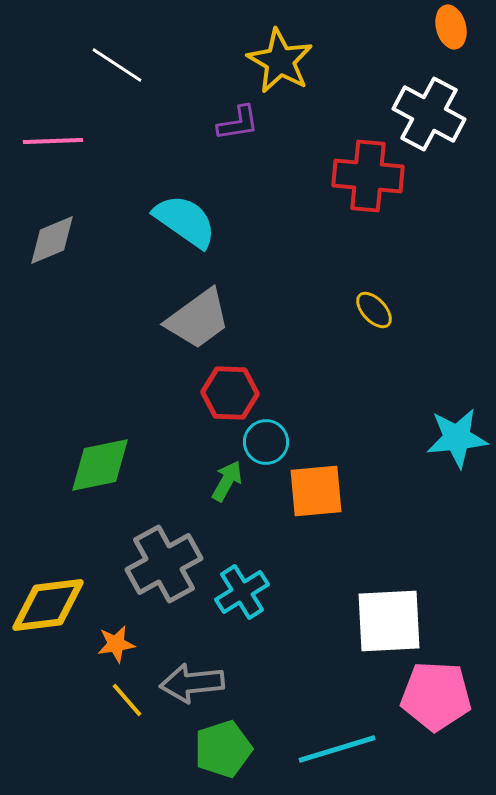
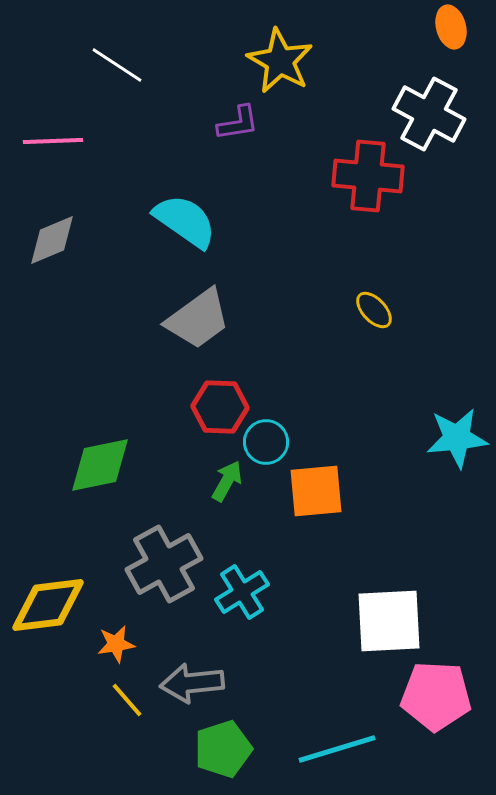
red hexagon: moved 10 px left, 14 px down
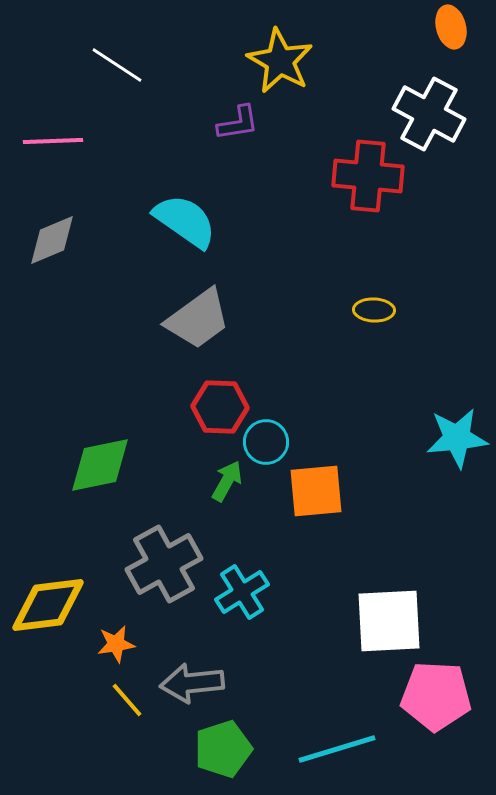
yellow ellipse: rotated 45 degrees counterclockwise
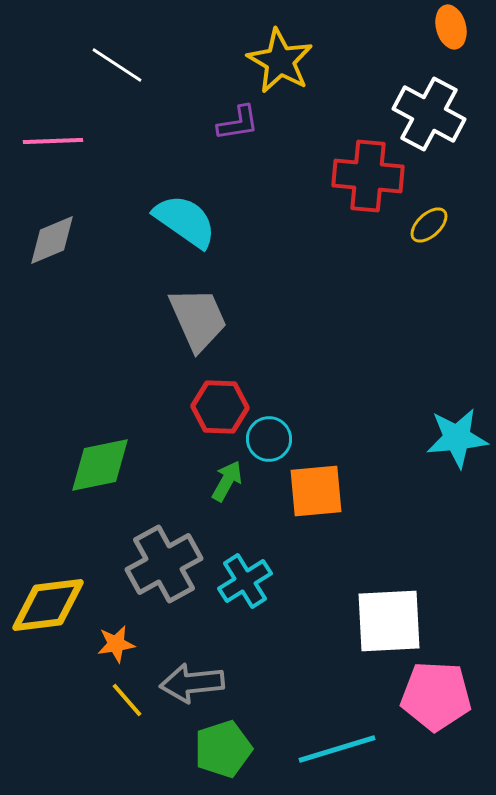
yellow ellipse: moved 55 px right, 85 px up; rotated 45 degrees counterclockwise
gray trapezoid: rotated 78 degrees counterclockwise
cyan circle: moved 3 px right, 3 px up
cyan cross: moved 3 px right, 11 px up
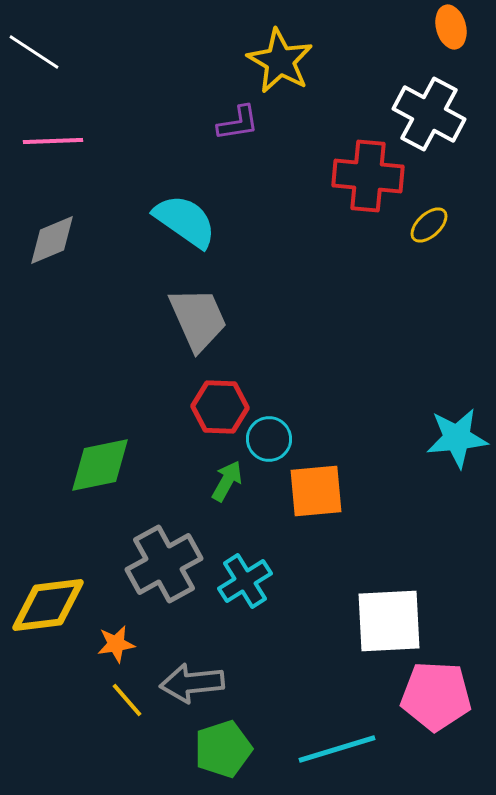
white line: moved 83 px left, 13 px up
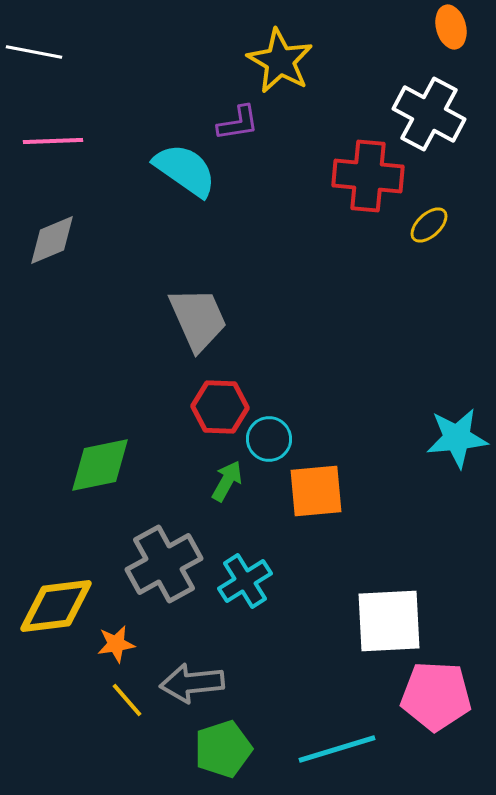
white line: rotated 22 degrees counterclockwise
cyan semicircle: moved 51 px up
yellow diamond: moved 8 px right, 1 px down
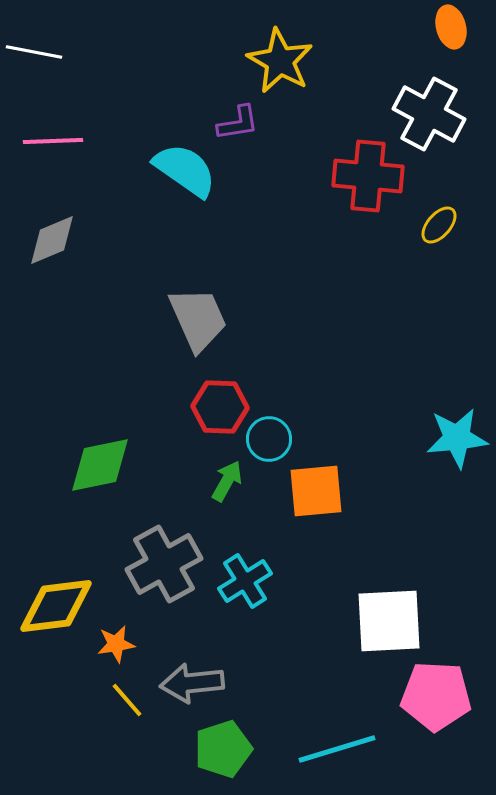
yellow ellipse: moved 10 px right; rotated 6 degrees counterclockwise
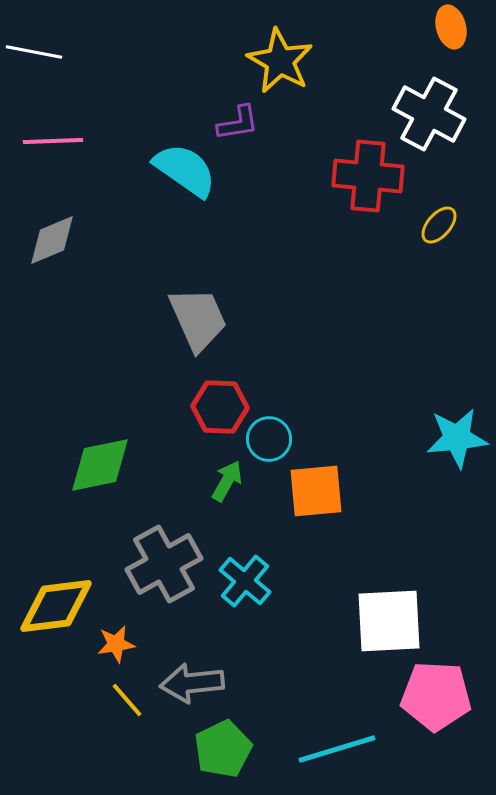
cyan cross: rotated 18 degrees counterclockwise
green pentagon: rotated 8 degrees counterclockwise
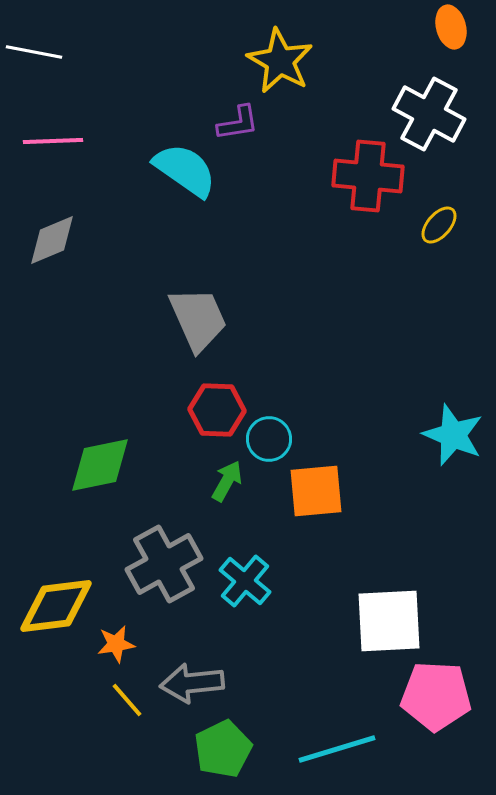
red hexagon: moved 3 px left, 3 px down
cyan star: moved 4 px left, 3 px up; rotated 28 degrees clockwise
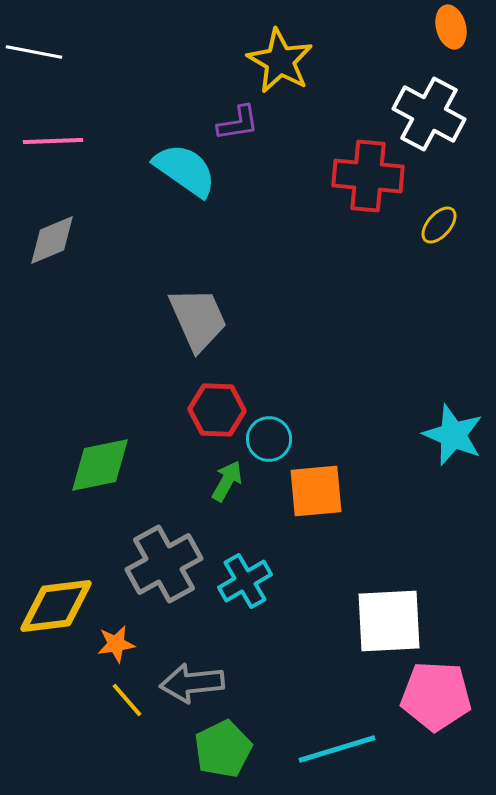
cyan cross: rotated 20 degrees clockwise
